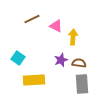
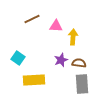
pink triangle: rotated 24 degrees counterclockwise
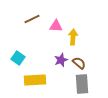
brown semicircle: rotated 32 degrees clockwise
yellow rectangle: moved 1 px right
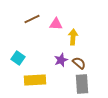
pink triangle: moved 2 px up
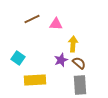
yellow arrow: moved 7 px down
gray rectangle: moved 2 px left, 1 px down
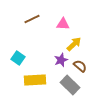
pink triangle: moved 7 px right
yellow arrow: moved 1 px right; rotated 42 degrees clockwise
brown semicircle: moved 1 px right, 3 px down
gray rectangle: moved 10 px left; rotated 42 degrees counterclockwise
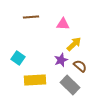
brown line: moved 1 px left, 2 px up; rotated 21 degrees clockwise
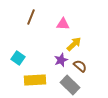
brown line: rotated 63 degrees counterclockwise
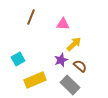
cyan square: moved 1 px down; rotated 24 degrees clockwise
yellow rectangle: rotated 20 degrees counterclockwise
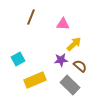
purple star: rotated 16 degrees clockwise
